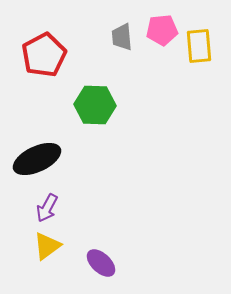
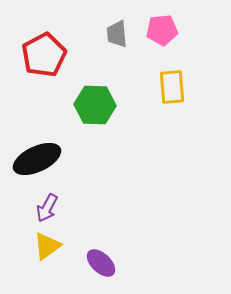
gray trapezoid: moved 5 px left, 3 px up
yellow rectangle: moved 27 px left, 41 px down
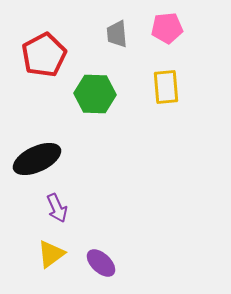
pink pentagon: moved 5 px right, 2 px up
yellow rectangle: moved 6 px left
green hexagon: moved 11 px up
purple arrow: moved 10 px right; rotated 52 degrees counterclockwise
yellow triangle: moved 4 px right, 8 px down
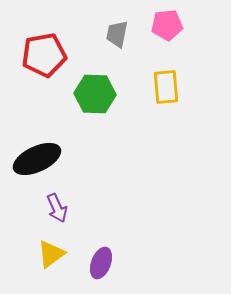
pink pentagon: moved 3 px up
gray trapezoid: rotated 16 degrees clockwise
red pentagon: rotated 18 degrees clockwise
purple ellipse: rotated 68 degrees clockwise
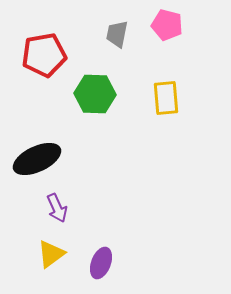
pink pentagon: rotated 20 degrees clockwise
yellow rectangle: moved 11 px down
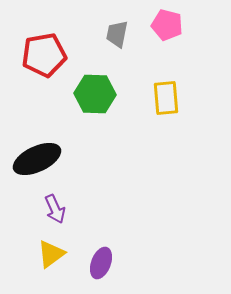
purple arrow: moved 2 px left, 1 px down
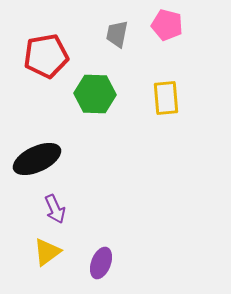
red pentagon: moved 2 px right, 1 px down
yellow triangle: moved 4 px left, 2 px up
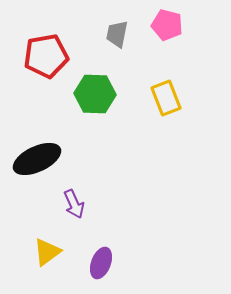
yellow rectangle: rotated 16 degrees counterclockwise
purple arrow: moved 19 px right, 5 px up
